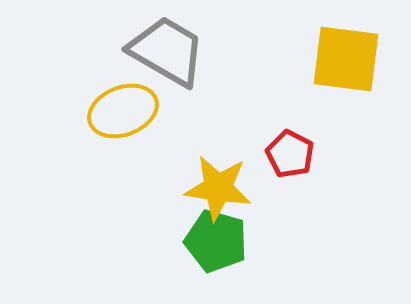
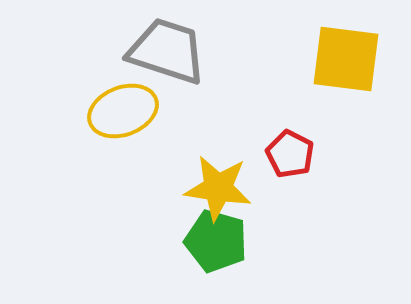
gray trapezoid: rotated 12 degrees counterclockwise
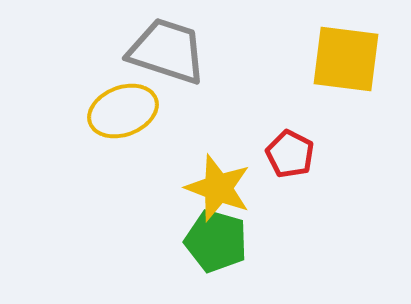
yellow star: rotated 12 degrees clockwise
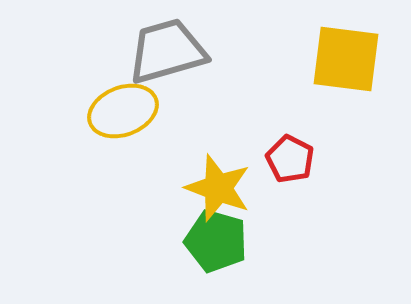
gray trapezoid: rotated 34 degrees counterclockwise
red pentagon: moved 5 px down
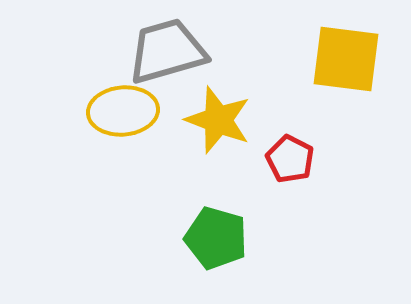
yellow ellipse: rotated 16 degrees clockwise
yellow star: moved 68 px up
green pentagon: moved 3 px up
